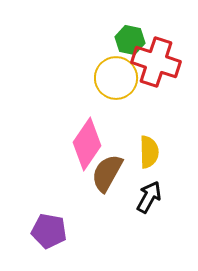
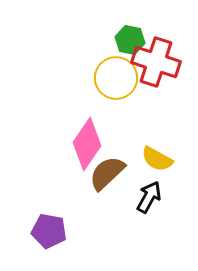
yellow semicircle: moved 8 px right, 7 px down; rotated 120 degrees clockwise
brown semicircle: rotated 18 degrees clockwise
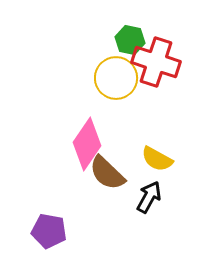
brown semicircle: rotated 93 degrees counterclockwise
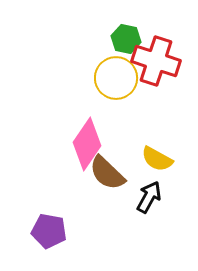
green hexagon: moved 4 px left, 1 px up
red cross: moved 1 px up
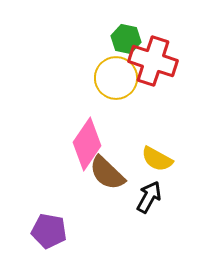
red cross: moved 3 px left
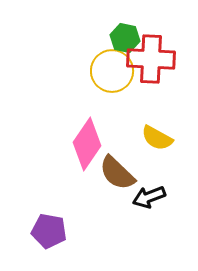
green hexagon: moved 1 px left, 1 px up
red cross: moved 2 px left, 2 px up; rotated 15 degrees counterclockwise
yellow circle: moved 4 px left, 7 px up
yellow semicircle: moved 21 px up
brown semicircle: moved 10 px right
black arrow: rotated 140 degrees counterclockwise
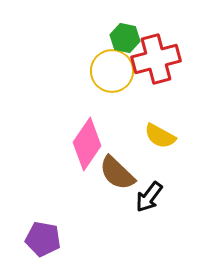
red cross: moved 5 px right; rotated 18 degrees counterclockwise
yellow semicircle: moved 3 px right, 2 px up
black arrow: rotated 32 degrees counterclockwise
purple pentagon: moved 6 px left, 8 px down
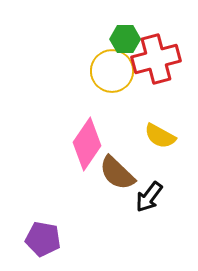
green hexagon: moved 1 px down; rotated 12 degrees counterclockwise
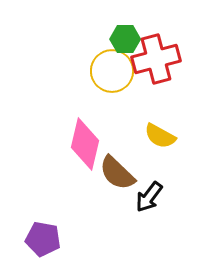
pink diamond: moved 2 px left; rotated 21 degrees counterclockwise
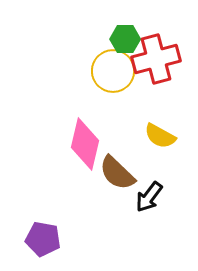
yellow circle: moved 1 px right
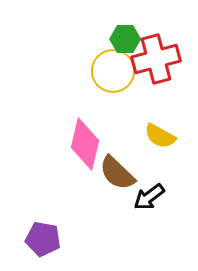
black arrow: rotated 16 degrees clockwise
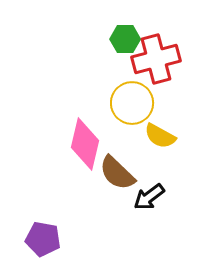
yellow circle: moved 19 px right, 32 px down
